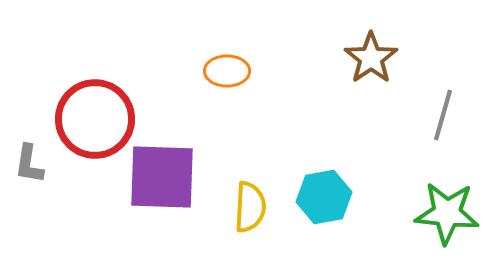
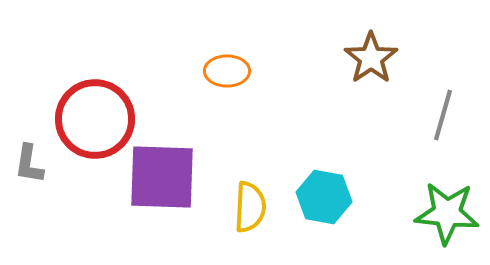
cyan hexagon: rotated 20 degrees clockwise
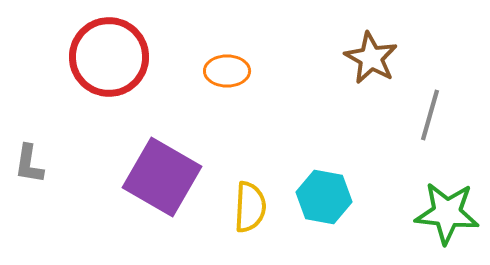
brown star: rotated 8 degrees counterclockwise
gray line: moved 13 px left
red circle: moved 14 px right, 62 px up
purple square: rotated 28 degrees clockwise
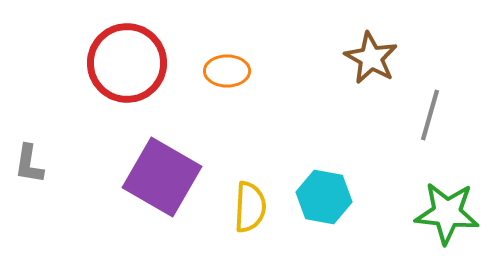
red circle: moved 18 px right, 6 px down
